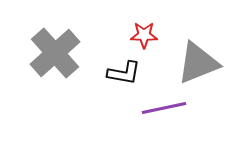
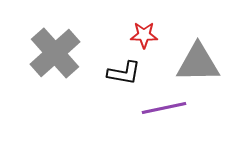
gray triangle: rotated 21 degrees clockwise
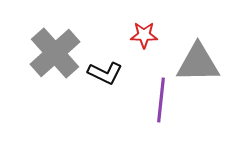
black L-shape: moved 19 px left; rotated 16 degrees clockwise
purple line: moved 3 px left, 8 px up; rotated 72 degrees counterclockwise
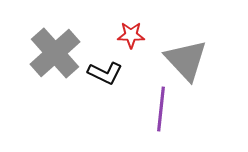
red star: moved 13 px left
gray triangle: moved 12 px left, 3 px up; rotated 48 degrees clockwise
purple line: moved 9 px down
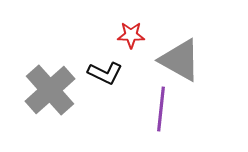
gray cross: moved 5 px left, 37 px down
gray triangle: moved 6 px left; rotated 18 degrees counterclockwise
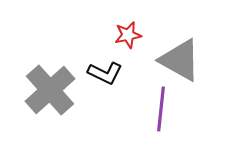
red star: moved 3 px left; rotated 12 degrees counterclockwise
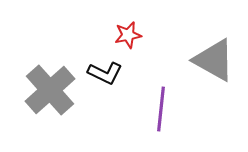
gray triangle: moved 34 px right
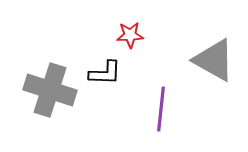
red star: moved 2 px right; rotated 8 degrees clockwise
black L-shape: rotated 24 degrees counterclockwise
gray cross: rotated 30 degrees counterclockwise
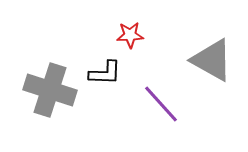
gray triangle: moved 2 px left
purple line: moved 5 px up; rotated 48 degrees counterclockwise
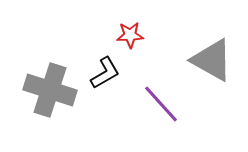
black L-shape: rotated 32 degrees counterclockwise
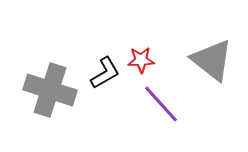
red star: moved 11 px right, 25 px down
gray triangle: rotated 9 degrees clockwise
